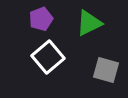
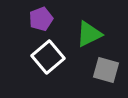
green triangle: moved 11 px down
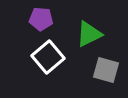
purple pentagon: rotated 25 degrees clockwise
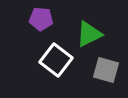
white square: moved 8 px right, 3 px down; rotated 12 degrees counterclockwise
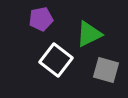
purple pentagon: rotated 15 degrees counterclockwise
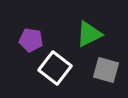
purple pentagon: moved 10 px left, 21 px down; rotated 20 degrees clockwise
white square: moved 1 px left, 8 px down
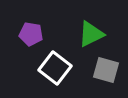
green triangle: moved 2 px right
purple pentagon: moved 6 px up
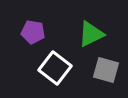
purple pentagon: moved 2 px right, 2 px up
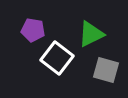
purple pentagon: moved 2 px up
white square: moved 2 px right, 10 px up
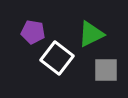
purple pentagon: moved 2 px down
gray square: rotated 16 degrees counterclockwise
